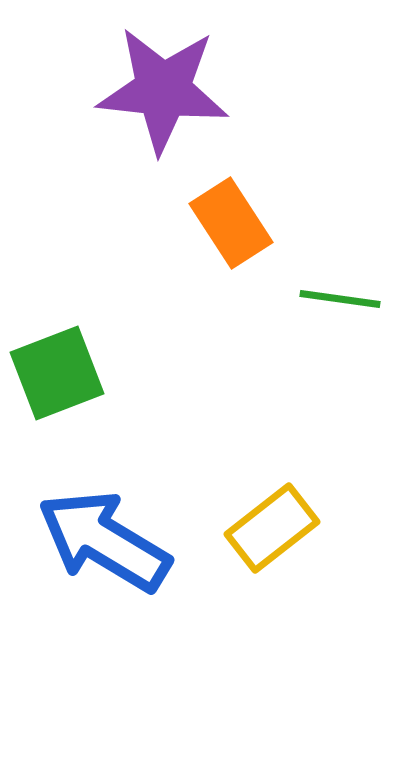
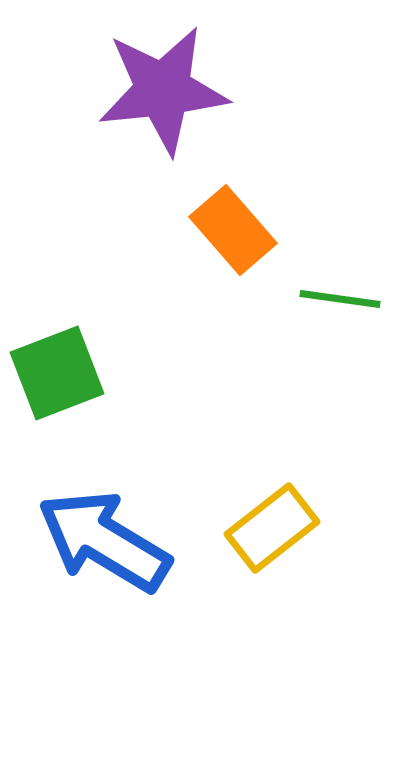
purple star: rotated 12 degrees counterclockwise
orange rectangle: moved 2 px right, 7 px down; rotated 8 degrees counterclockwise
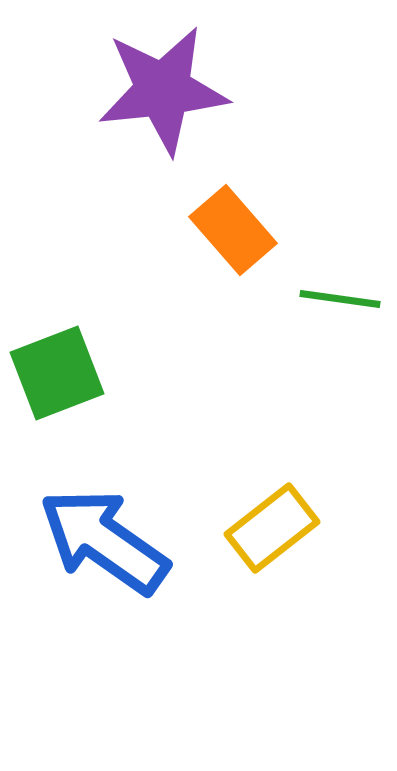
blue arrow: rotated 4 degrees clockwise
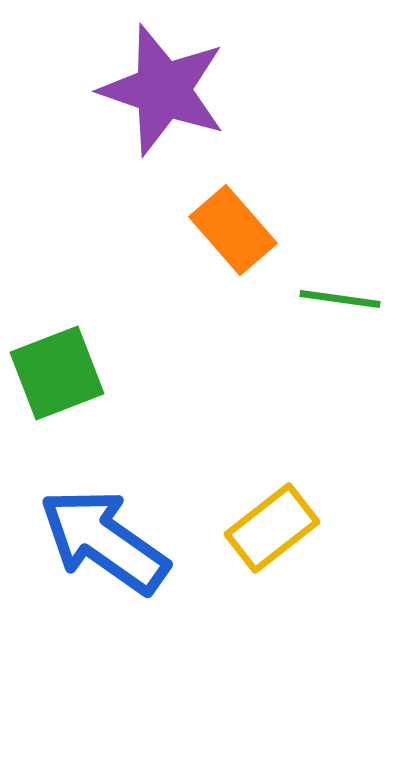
purple star: rotated 25 degrees clockwise
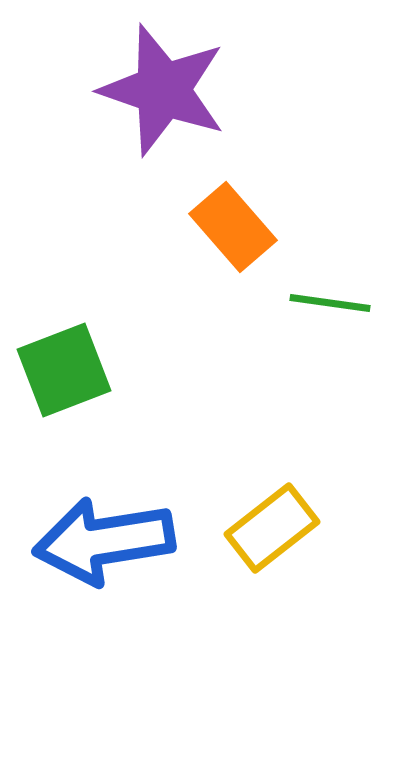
orange rectangle: moved 3 px up
green line: moved 10 px left, 4 px down
green square: moved 7 px right, 3 px up
blue arrow: rotated 44 degrees counterclockwise
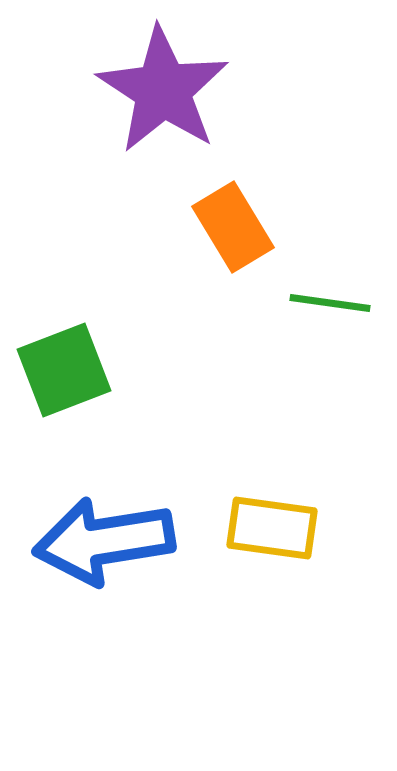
purple star: rotated 14 degrees clockwise
orange rectangle: rotated 10 degrees clockwise
yellow rectangle: rotated 46 degrees clockwise
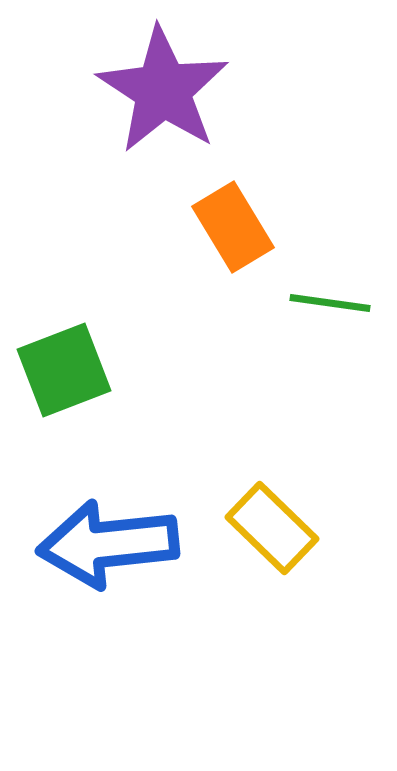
yellow rectangle: rotated 36 degrees clockwise
blue arrow: moved 4 px right, 3 px down; rotated 3 degrees clockwise
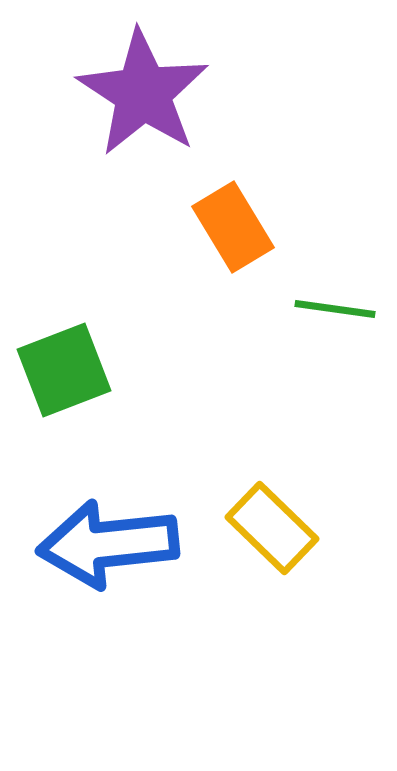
purple star: moved 20 px left, 3 px down
green line: moved 5 px right, 6 px down
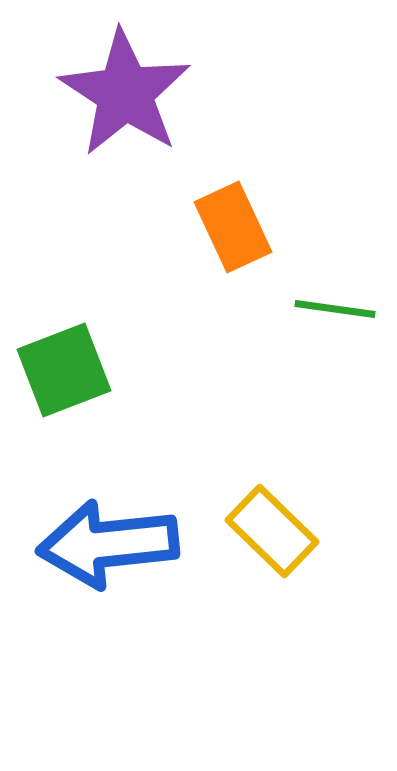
purple star: moved 18 px left
orange rectangle: rotated 6 degrees clockwise
yellow rectangle: moved 3 px down
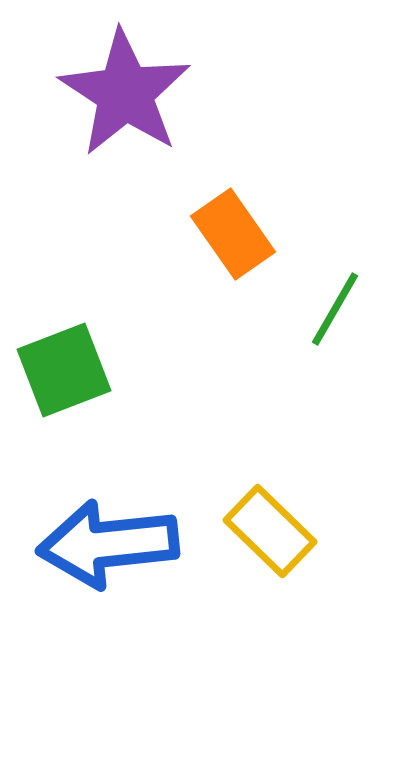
orange rectangle: moved 7 px down; rotated 10 degrees counterclockwise
green line: rotated 68 degrees counterclockwise
yellow rectangle: moved 2 px left
